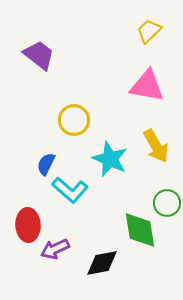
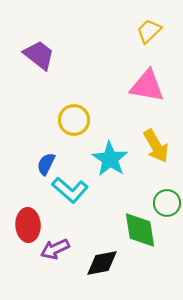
cyan star: rotated 9 degrees clockwise
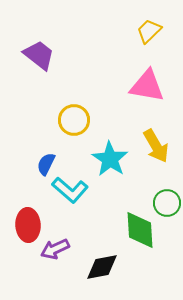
green diamond: rotated 6 degrees clockwise
black diamond: moved 4 px down
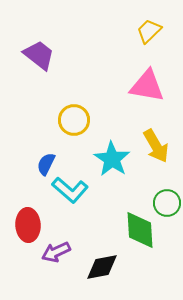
cyan star: moved 2 px right
purple arrow: moved 1 px right, 3 px down
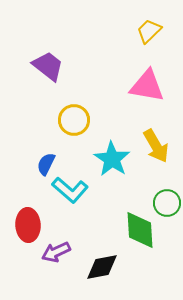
purple trapezoid: moved 9 px right, 11 px down
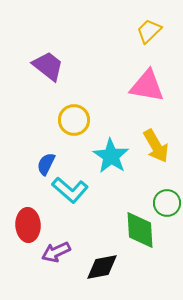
cyan star: moved 1 px left, 3 px up
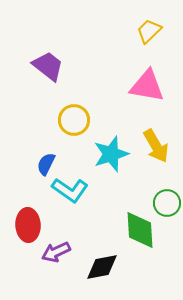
cyan star: moved 2 px up; rotated 21 degrees clockwise
cyan L-shape: rotated 6 degrees counterclockwise
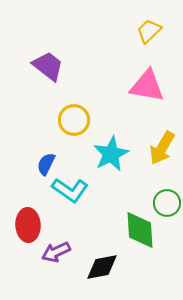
yellow arrow: moved 6 px right, 2 px down; rotated 60 degrees clockwise
cyan star: rotated 9 degrees counterclockwise
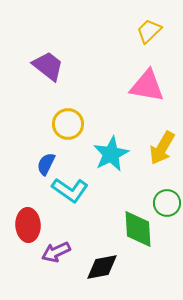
yellow circle: moved 6 px left, 4 px down
green diamond: moved 2 px left, 1 px up
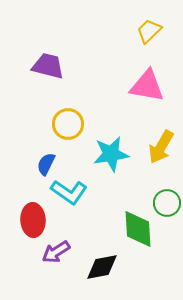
purple trapezoid: rotated 24 degrees counterclockwise
yellow arrow: moved 1 px left, 1 px up
cyan star: rotated 18 degrees clockwise
cyan L-shape: moved 1 px left, 2 px down
red ellipse: moved 5 px right, 5 px up
purple arrow: rotated 8 degrees counterclockwise
